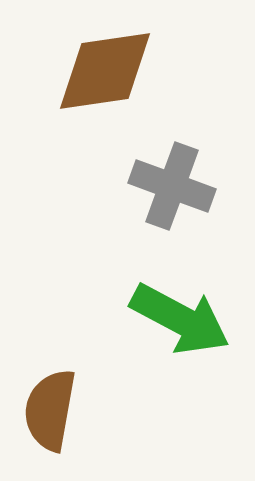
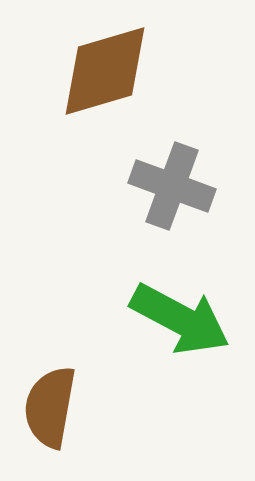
brown diamond: rotated 8 degrees counterclockwise
brown semicircle: moved 3 px up
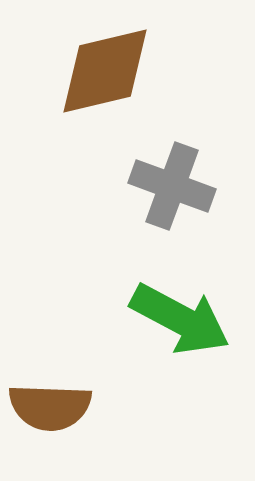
brown diamond: rotated 3 degrees clockwise
brown semicircle: rotated 98 degrees counterclockwise
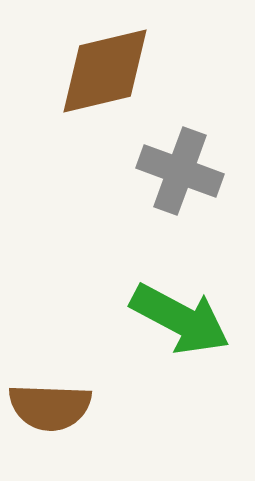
gray cross: moved 8 px right, 15 px up
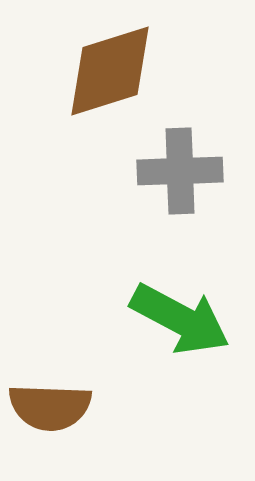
brown diamond: moved 5 px right; rotated 4 degrees counterclockwise
gray cross: rotated 22 degrees counterclockwise
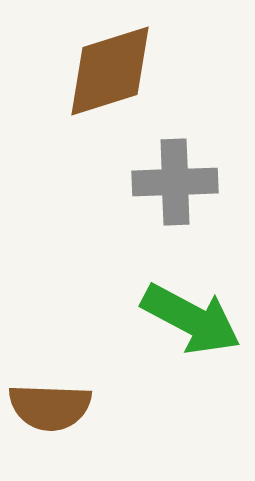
gray cross: moved 5 px left, 11 px down
green arrow: moved 11 px right
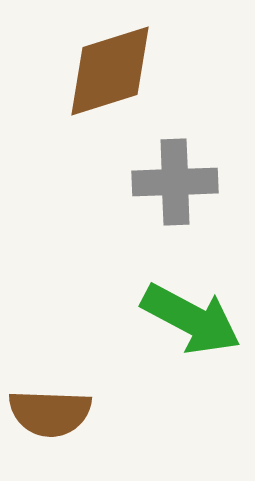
brown semicircle: moved 6 px down
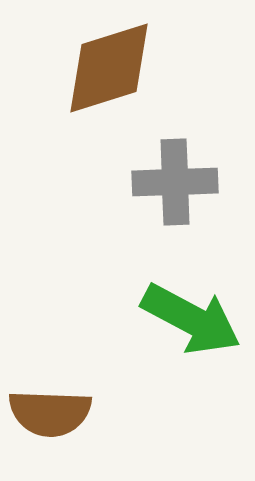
brown diamond: moved 1 px left, 3 px up
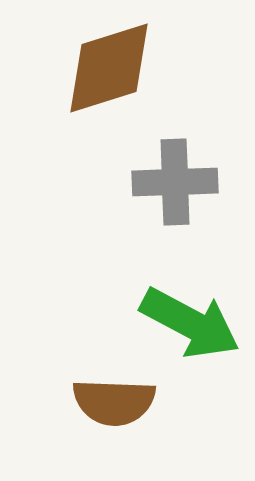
green arrow: moved 1 px left, 4 px down
brown semicircle: moved 64 px right, 11 px up
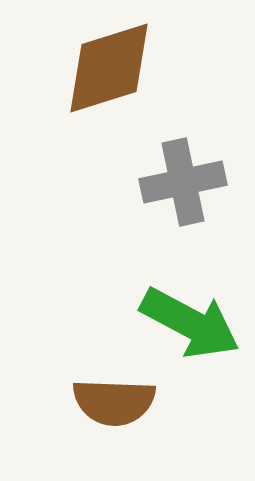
gray cross: moved 8 px right; rotated 10 degrees counterclockwise
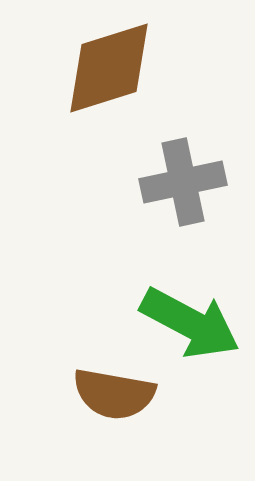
brown semicircle: moved 8 px up; rotated 8 degrees clockwise
